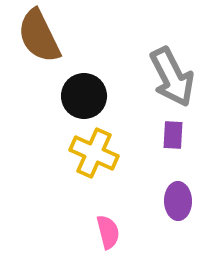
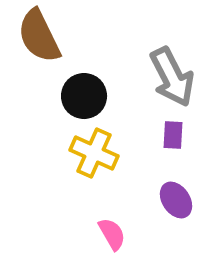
purple ellipse: moved 2 px left, 1 px up; rotated 33 degrees counterclockwise
pink semicircle: moved 4 px right, 2 px down; rotated 16 degrees counterclockwise
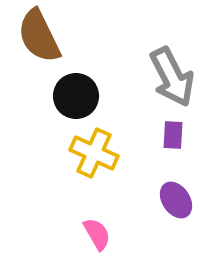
black circle: moved 8 px left
pink semicircle: moved 15 px left
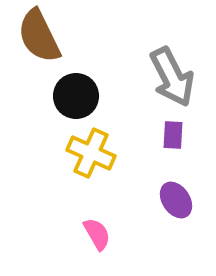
yellow cross: moved 3 px left
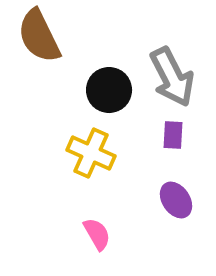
black circle: moved 33 px right, 6 px up
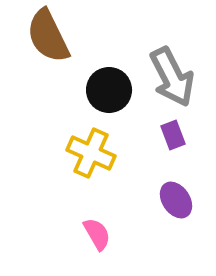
brown semicircle: moved 9 px right
purple rectangle: rotated 24 degrees counterclockwise
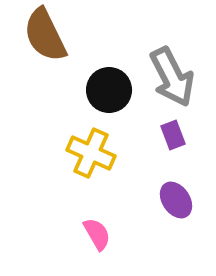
brown semicircle: moved 3 px left, 1 px up
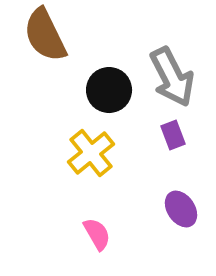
yellow cross: rotated 27 degrees clockwise
purple ellipse: moved 5 px right, 9 px down
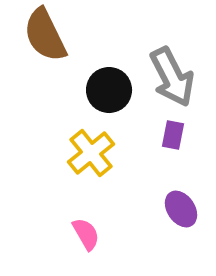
purple rectangle: rotated 32 degrees clockwise
pink semicircle: moved 11 px left
